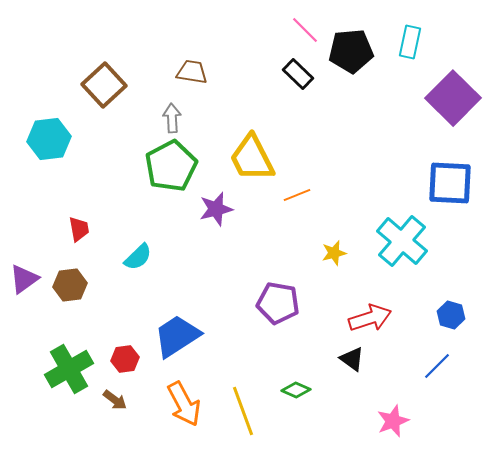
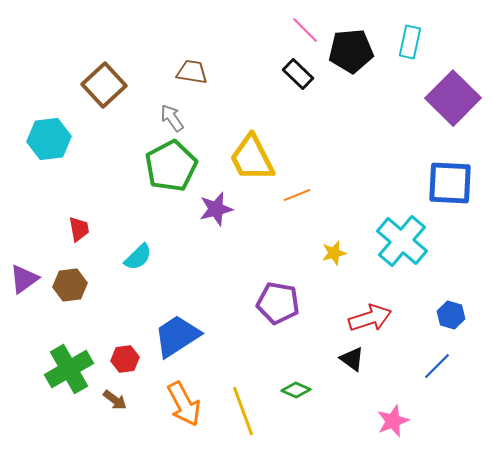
gray arrow: rotated 32 degrees counterclockwise
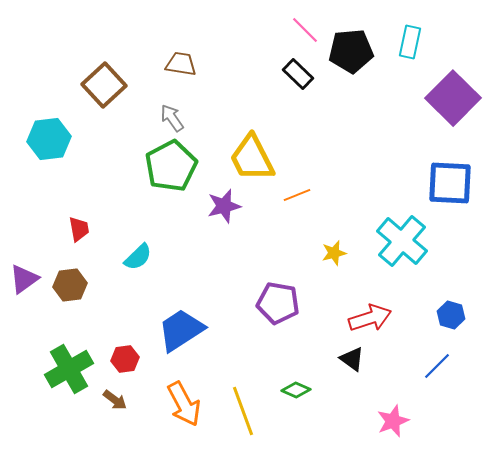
brown trapezoid: moved 11 px left, 8 px up
purple star: moved 8 px right, 3 px up
blue trapezoid: moved 4 px right, 6 px up
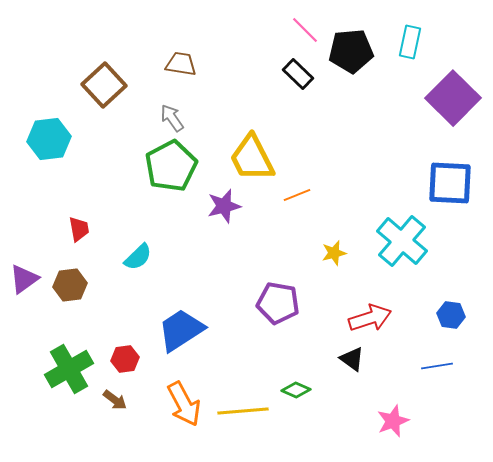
blue hexagon: rotated 8 degrees counterclockwise
blue line: rotated 36 degrees clockwise
yellow line: rotated 75 degrees counterclockwise
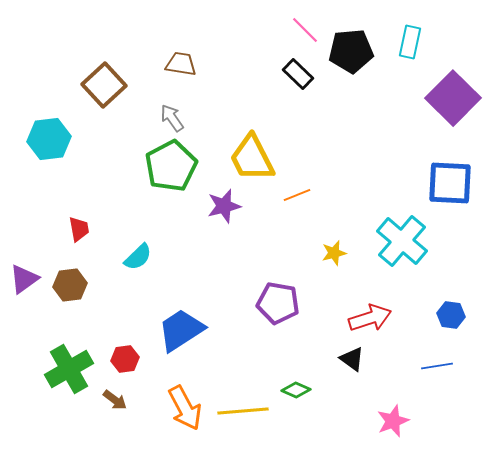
orange arrow: moved 1 px right, 4 px down
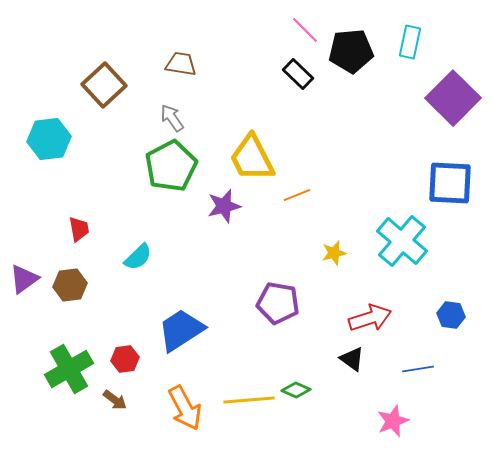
blue line: moved 19 px left, 3 px down
yellow line: moved 6 px right, 11 px up
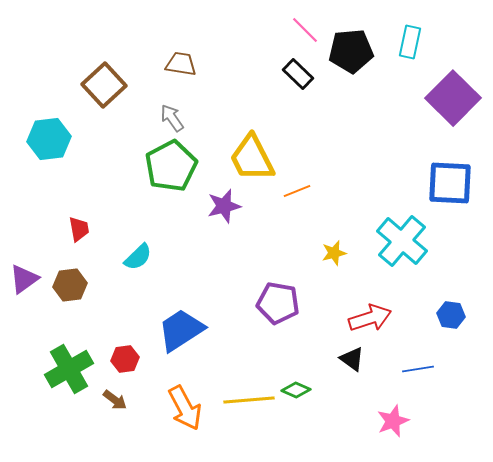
orange line: moved 4 px up
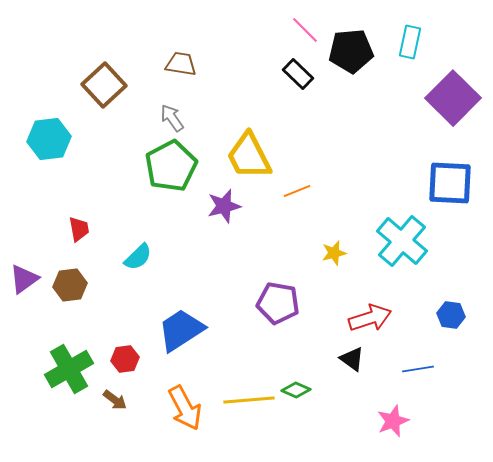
yellow trapezoid: moved 3 px left, 2 px up
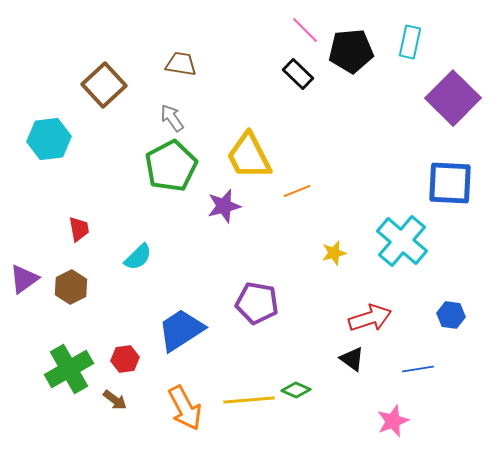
brown hexagon: moved 1 px right, 2 px down; rotated 20 degrees counterclockwise
purple pentagon: moved 21 px left
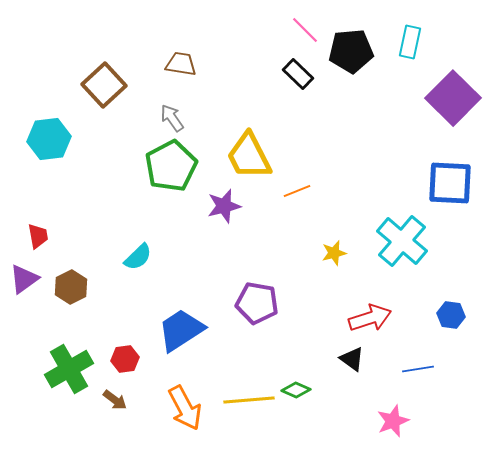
red trapezoid: moved 41 px left, 7 px down
